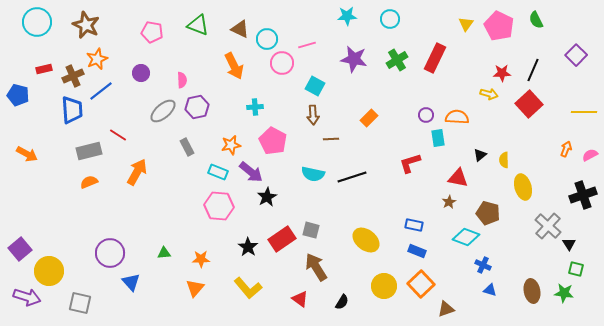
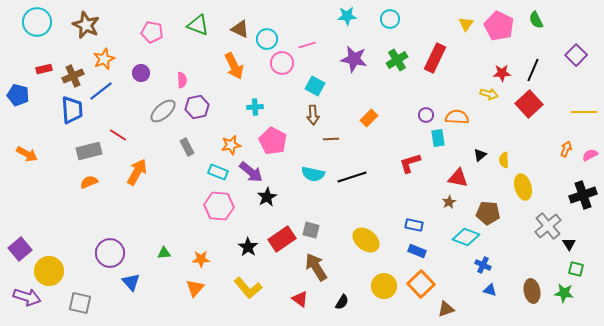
orange star at (97, 59): moved 7 px right
brown pentagon at (488, 213): rotated 10 degrees counterclockwise
gray cross at (548, 226): rotated 8 degrees clockwise
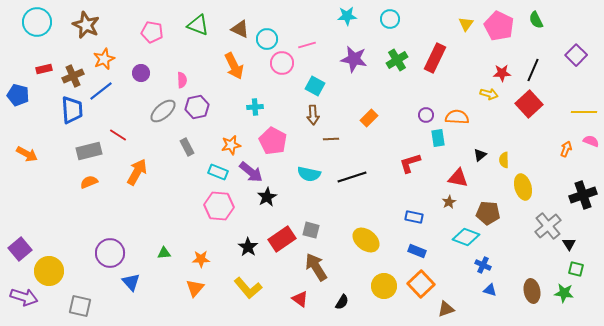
pink semicircle at (590, 155): moved 1 px right, 14 px up; rotated 49 degrees clockwise
cyan semicircle at (313, 174): moved 4 px left
blue rectangle at (414, 225): moved 8 px up
purple arrow at (27, 297): moved 3 px left
gray square at (80, 303): moved 3 px down
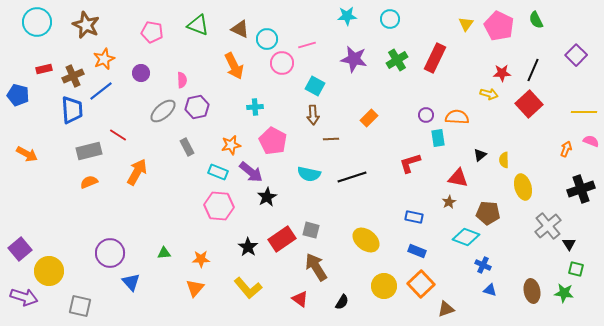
black cross at (583, 195): moved 2 px left, 6 px up
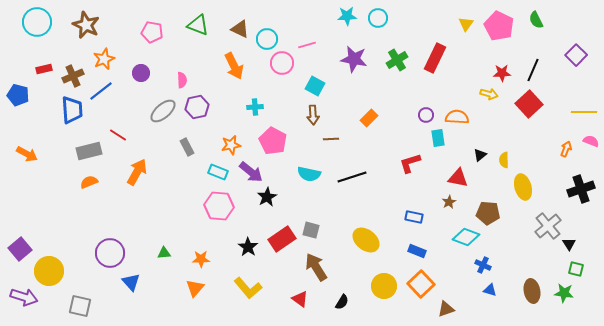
cyan circle at (390, 19): moved 12 px left, 1 px up
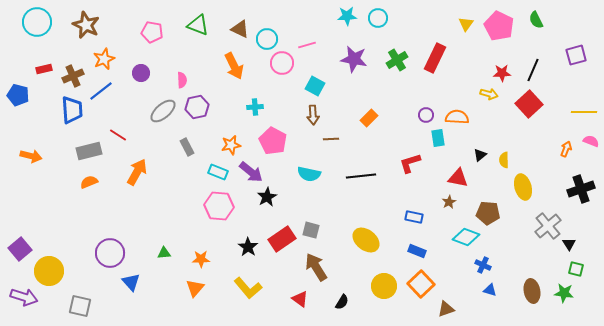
purple square at (576, 55): rotated 30 degrees clockwise
orange arrow at (27, 154): moved 4 px right, 2 px down; rotated 15 degrees counterclockwise
black line at (352, 177): moved 9 px right, 1 px up; rotated 12 degrees clockwise
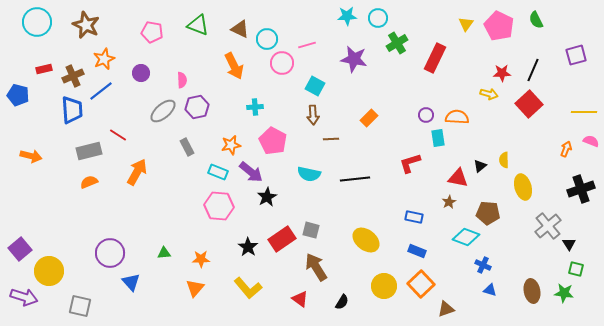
green cross at (397, 60): moved 17 px up
black triangle at (480, 155): moved 11 px down
black line at (361, 176): moved 6 px left, 3 px down
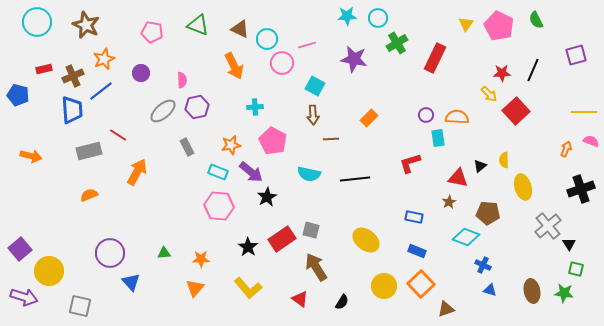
yellow arrow at (489, 94): rotated 30 degrees clockwise
red square at (529, 104): moved 13 px left, 7 px down
orange semicircle at (89, 182): moved 13 px down
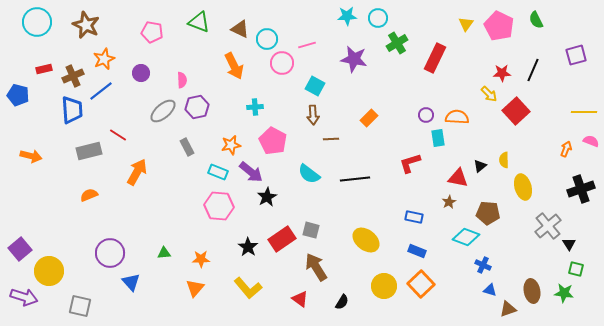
green triangle at (198, 25): moved 1 px right, 3 px up
cyan semicircle at (309, 174): rotated 25 degrees clockwise
brown triangle at (446, 309): moved 62 px right
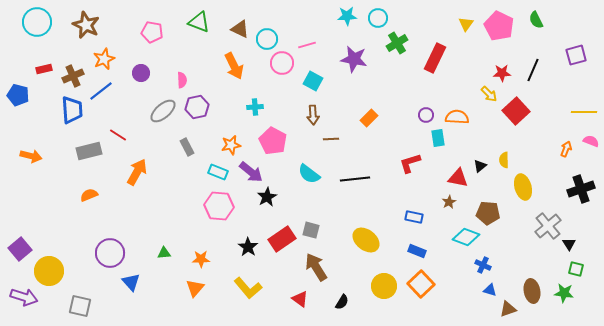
cyan square at (315, 86): moved 2 px left, 5 px up
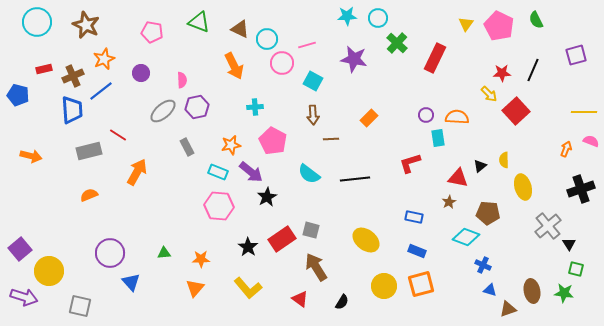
green cross at (397, 43): rotated 15 degrees counterclockwise
orange square at (421, 284): rotated 28 degrees clockwise
